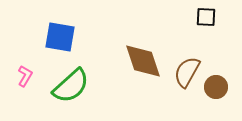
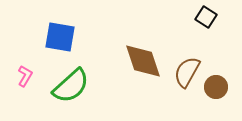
black square: rotated 30 degrees clockwise
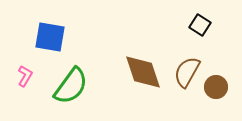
black square: moved 6 px left, 8 px down
blue square: moved 10 px left
brown diamond: moved 11 px down
green semicircle: rotated 12 degrees counterclockwise
